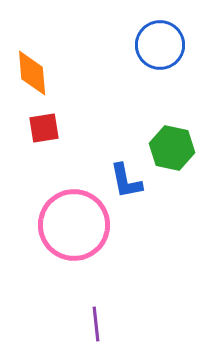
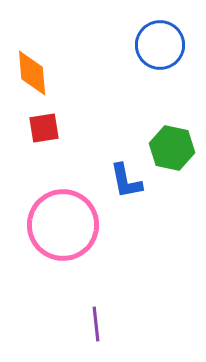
pink circle: moved 11 px left
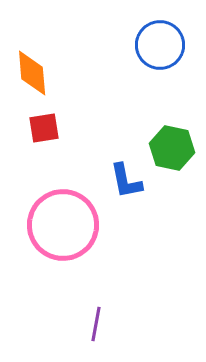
purple line: rotated 16 degrees clockwise
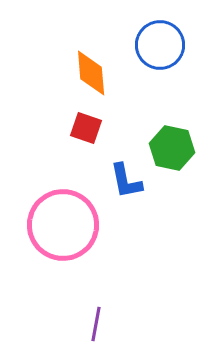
orange diamond: moved 59 px right
red square: moved 42 px right; rotated 28 degrees clockwise
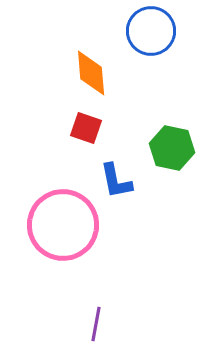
blue circle: moved 9 px left, 14 px up
blue L-shape: moved 10 px left
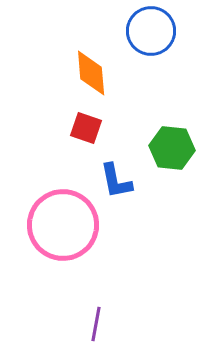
green hexagon: rotated 6 degrees counterclockwise
